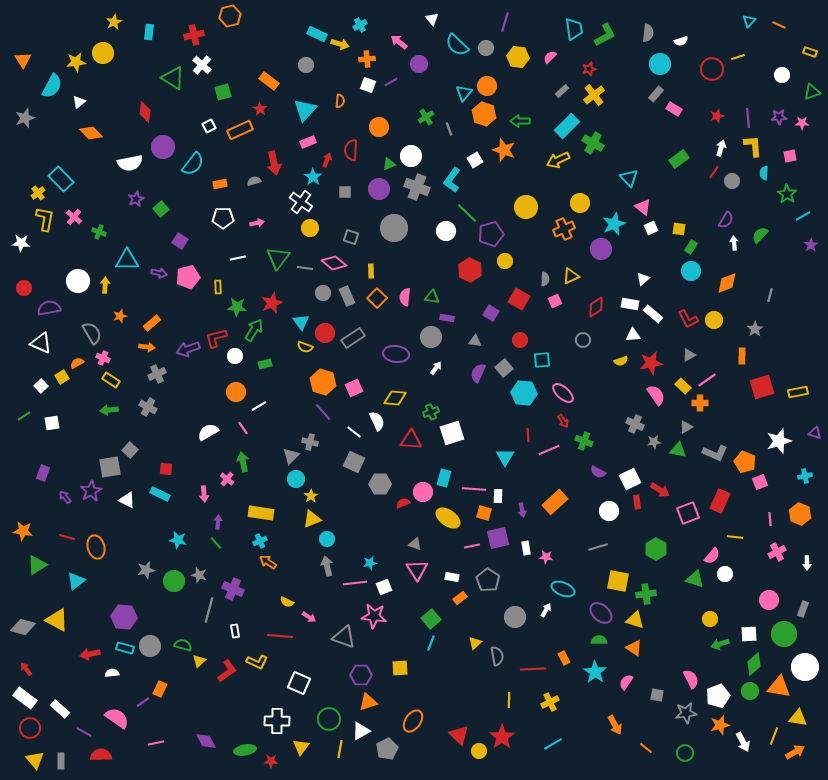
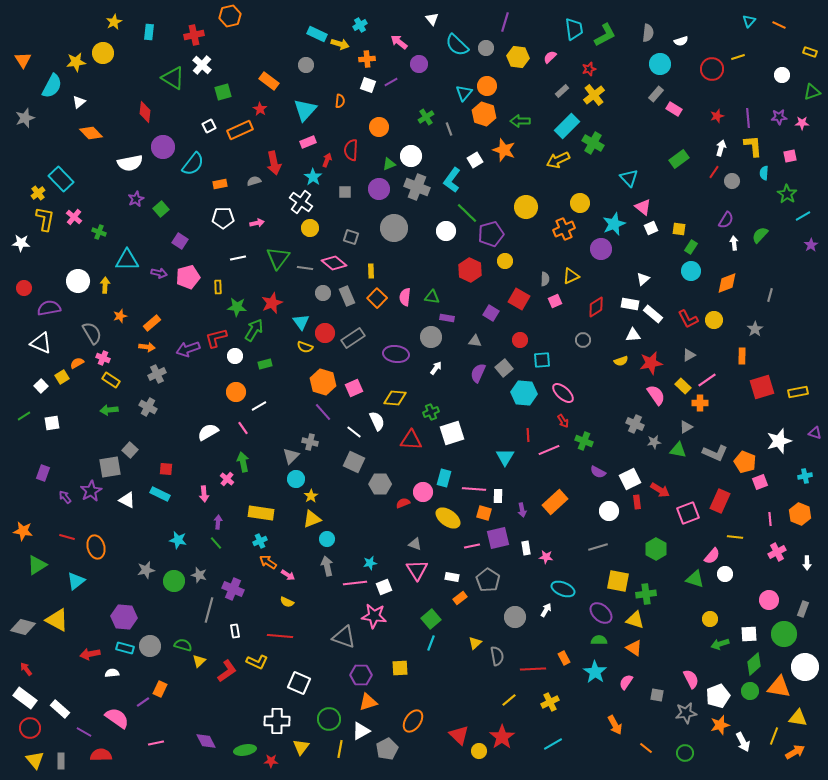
pink arrow at (309, 617): moved 21 px left, 42 px up
yellow line at (509, 700): rotated 49 degrees clockwise
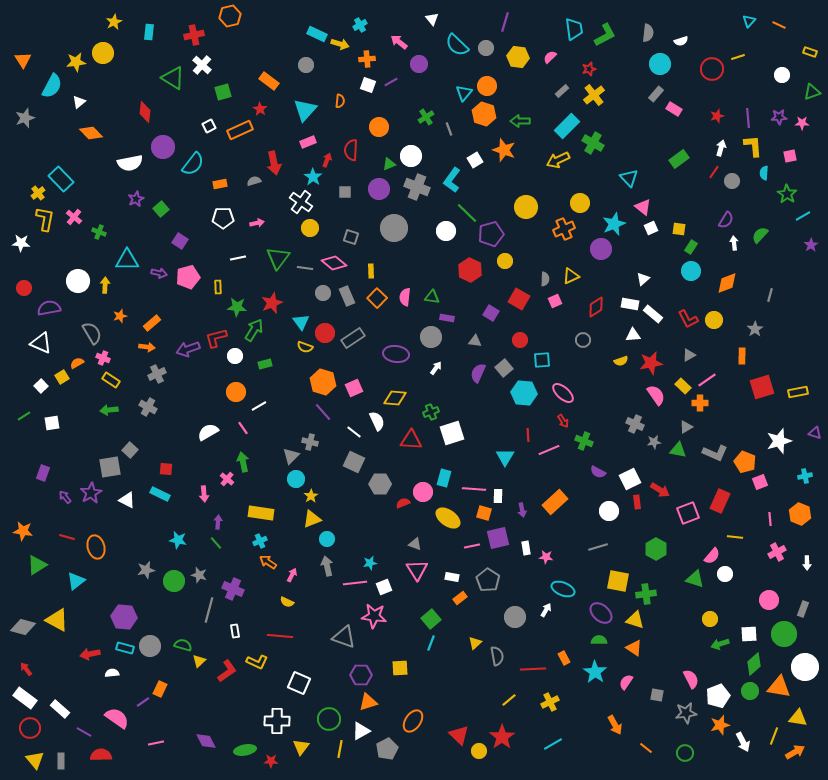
purple star at (91, 491): moved 2 px down
pink arrow at (288, 575): moved 4 px right; rotated 96 degrees counterclockwise
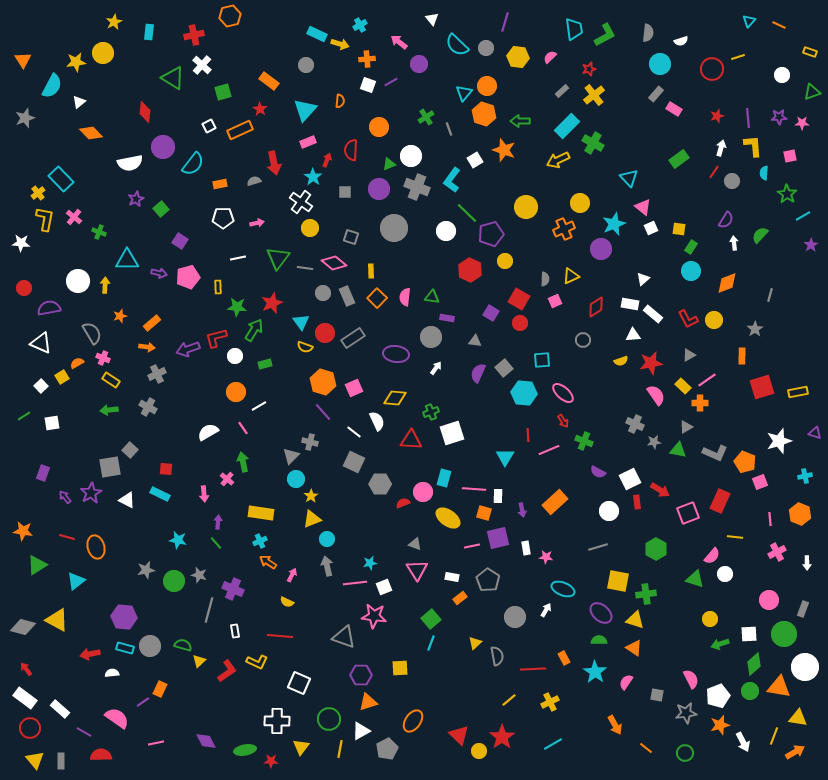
red circle at (520, 340): moved 17 px up
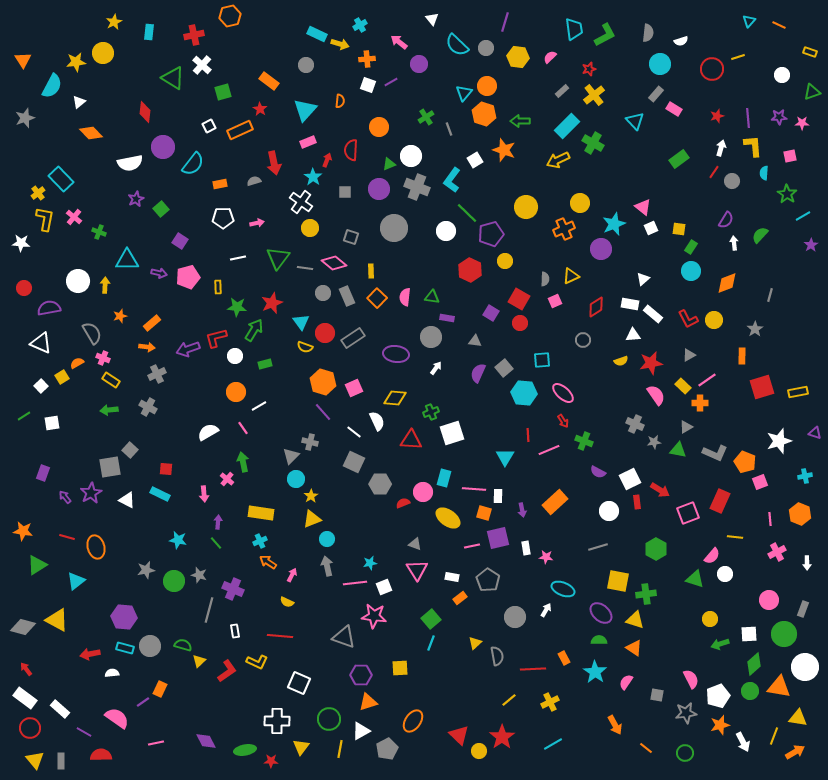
cyan triangle at (629, 178): moved 6 px right, 57 px up
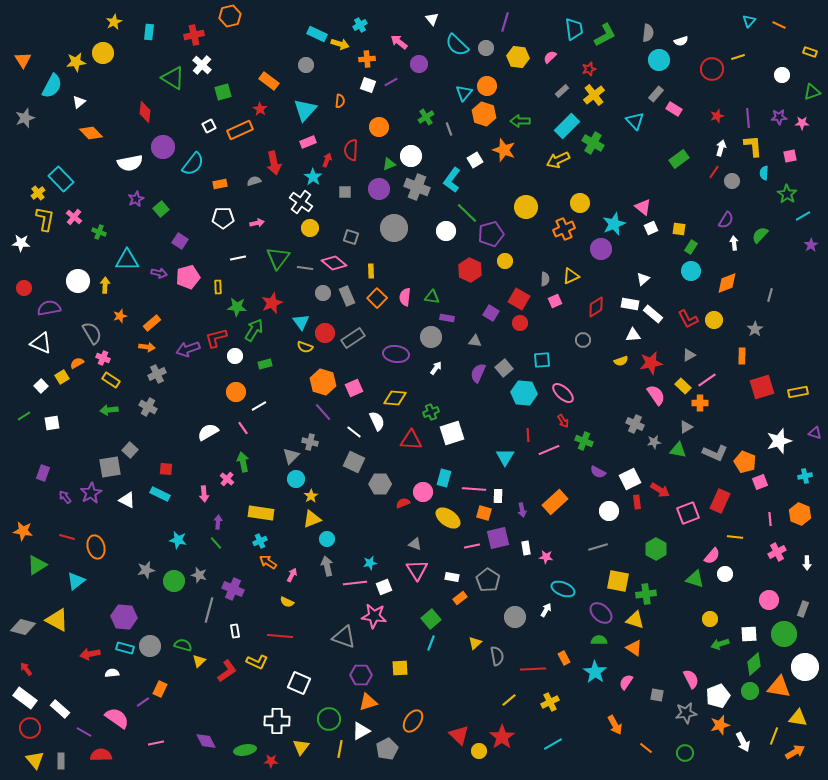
cyan circle at (660, 64): moved 1 px left, 4 px up
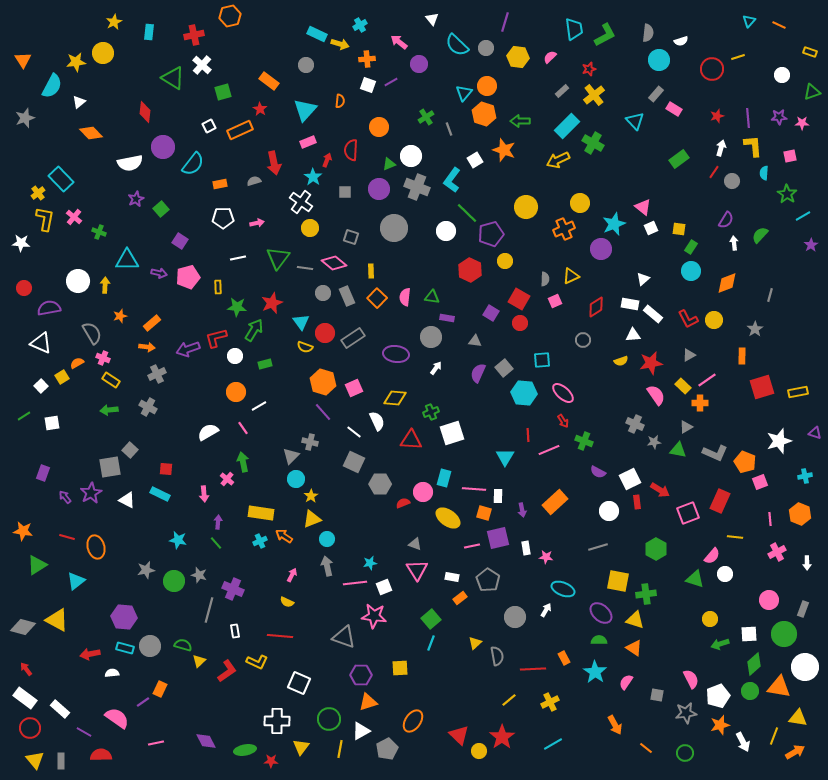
orange arrow at (268, 562): moved 16 px right, 26 px up
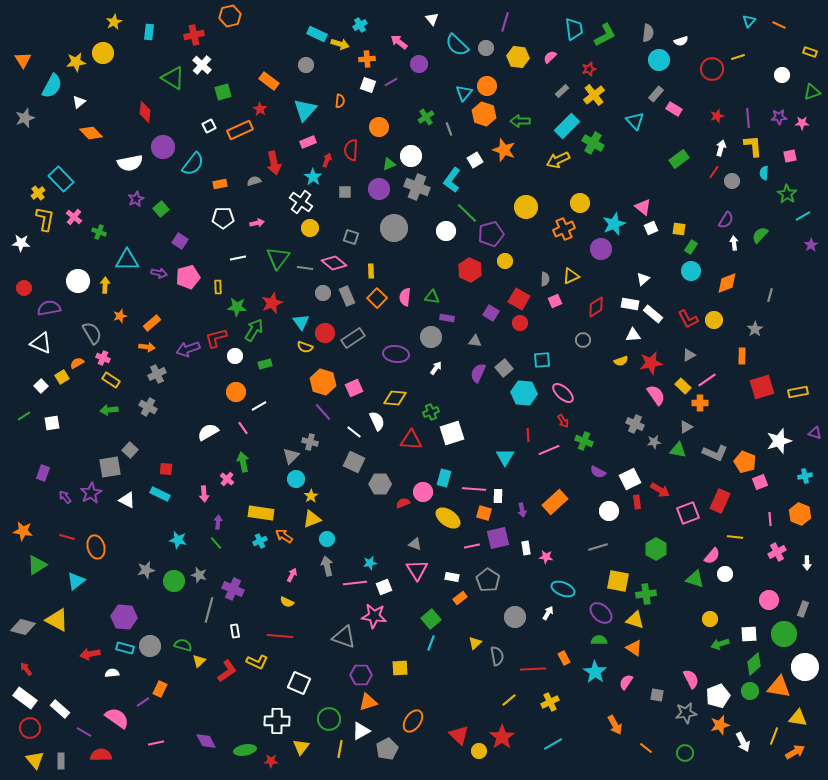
white arrow at (546, 610): moved 2 px right, 3 px down
